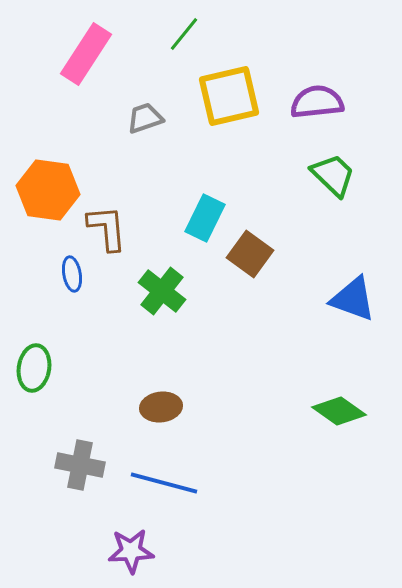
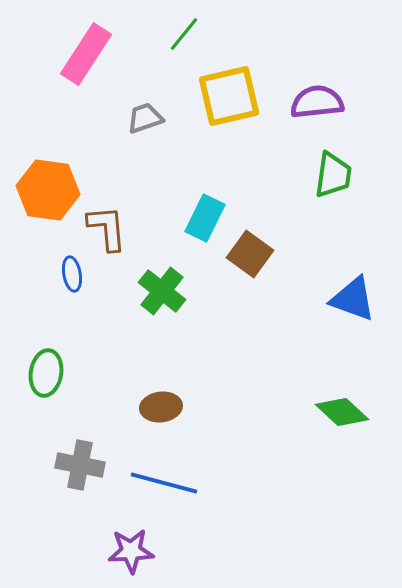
green trapezoid: rotated 54 degrees clockwise
green ellipse: moved 12 px right, 5 px down
green diamond: moved 3 px right, 1 px down; rotated 8 degrees clockwise
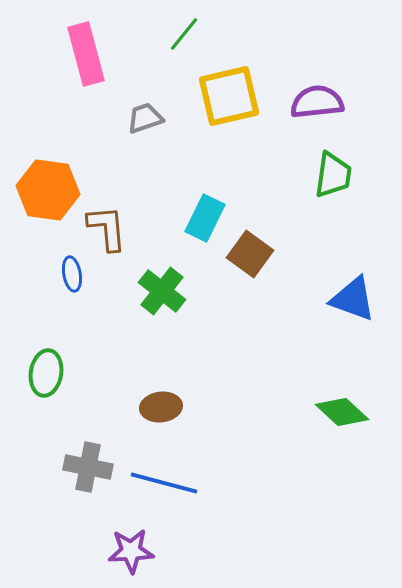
pink rectangle: rotated 48 degrees counterclockwise
gray cross: moved 8 px right, 2 px down
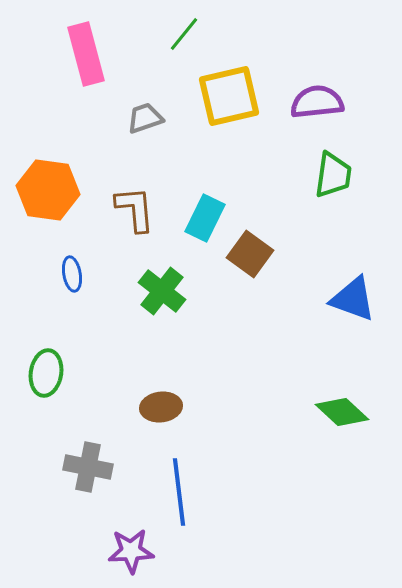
brown L-shape: moved 28 px right, 19 px up
blue line: moved 15 px right, 9 px down; rotated 68 degrees clockwise
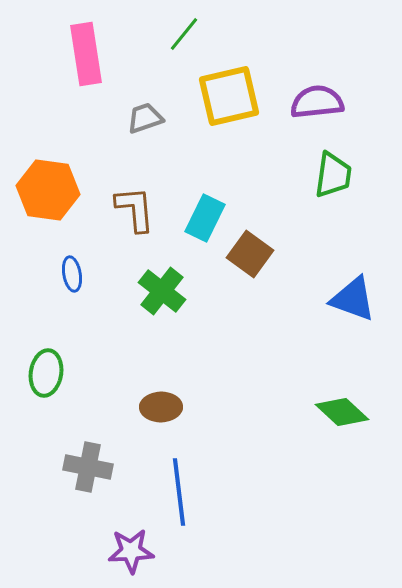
pink rectangle: rotated 6 degrees clockwise
brown ellipse: rotated 6 degrees clockwise
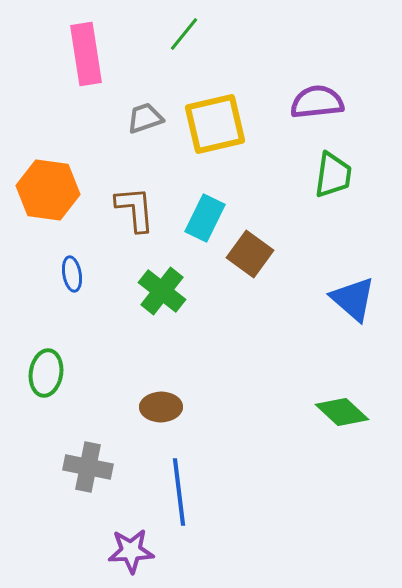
yellow square: moved 14 px left, 28 px down
blue triangle: rotated 21 degrees clockwise
